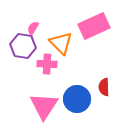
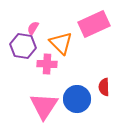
pink rectangle: moved 2 px up
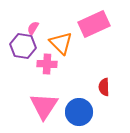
blue circle: moved 2 px right, 13 px down
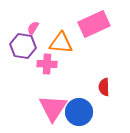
orange triangle: rotated 40 degrees counterclockwise
pink triangle: moved 9 px right, 2 px down
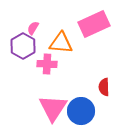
purple hexagon: rotated 20 degrees clockwise
blue circle: moved 2 px right, 1 px up
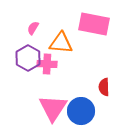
pink rectangle: rotated 36 degrees clockwise
purple hexagon: moved 5 px right, 12 px down
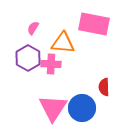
orange triangle: moved 2 px right
pink cross: moved 4 px right
blue circle: moved 1 px right, 3 px up
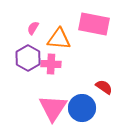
orange triangle: moved 4 px left, 4 px up
red semicircle: rotated 126 degrees clockwise
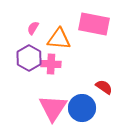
purple hexagon: moved 1 px right
